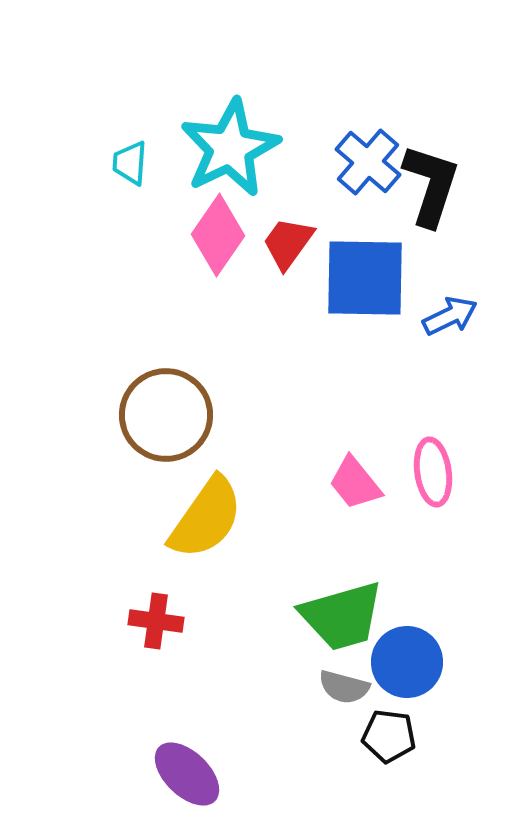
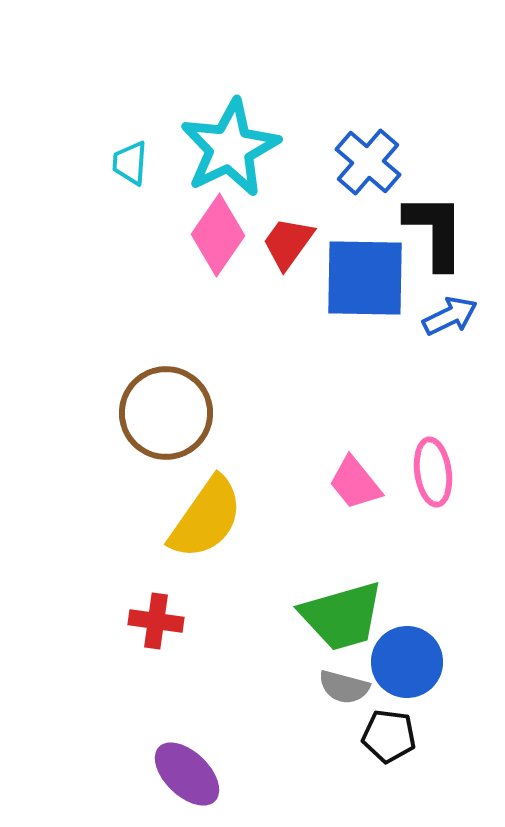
black L-shape: moved 4 px right, 46 px down; rotated 18 degrees counterclockwise
brown circle: moved 2 px up
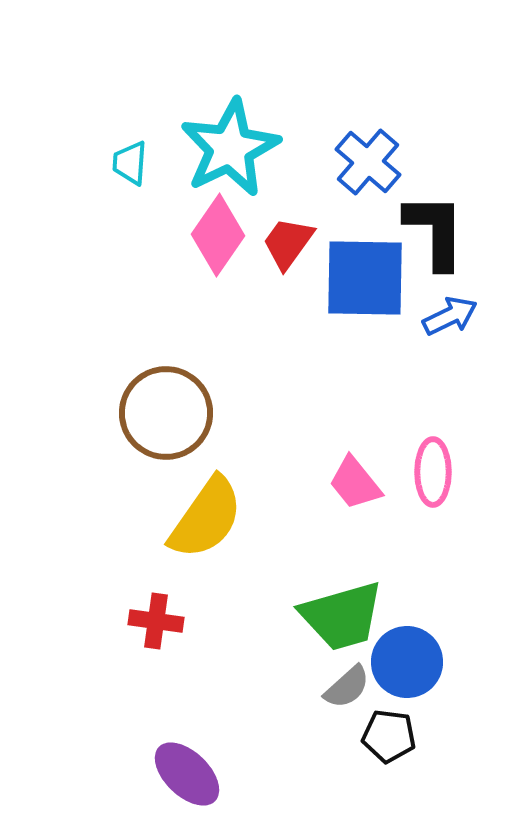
pink ellipse: rotated 8 degrees clockwise
gray semicircle: moved 3 px right; rotated 57 degrees counterclockwise
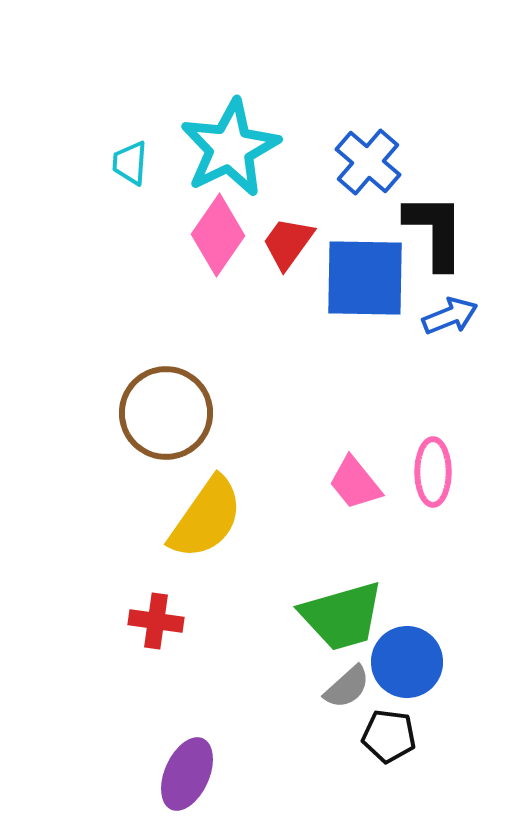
blue arrow: rotated 4 degrees clockwise
purple ellipse: rotated 70 degrees clockwise
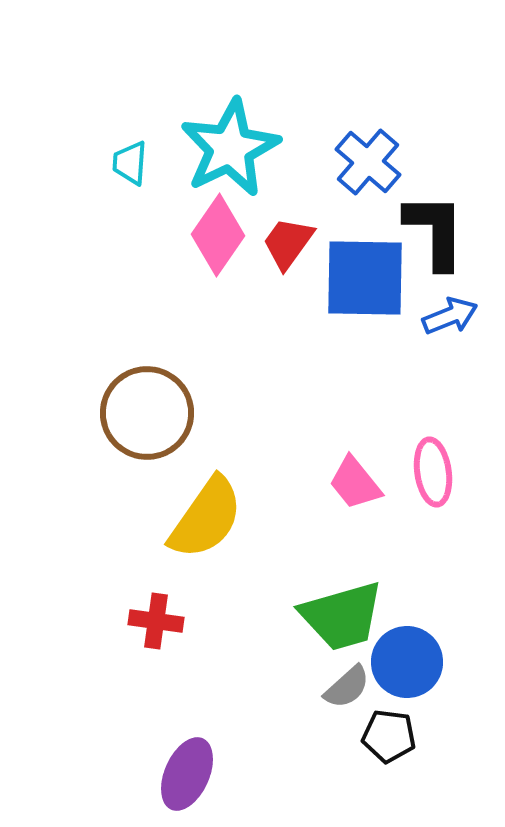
brown circle: moved 19 px left
pink ellipse: rotated 8 degrees counterclockwise
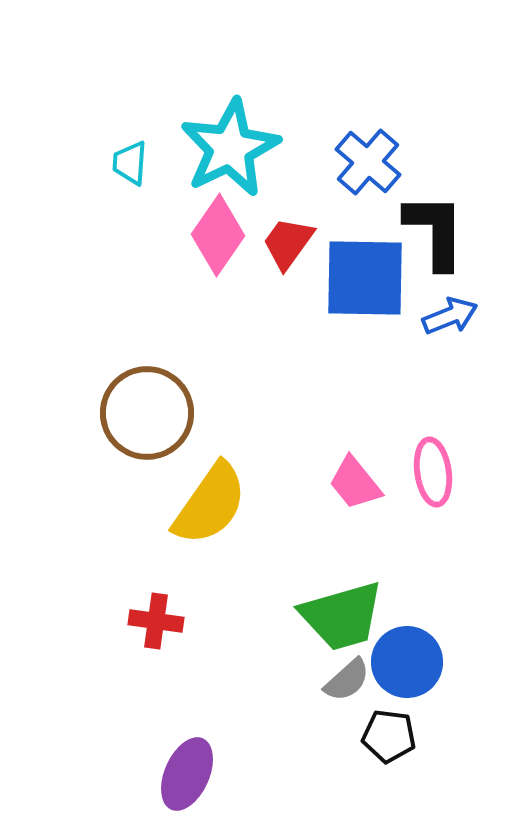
yellow semicircle: moved 4 px right, 14 px up
gray semicircle: moved 7 px up
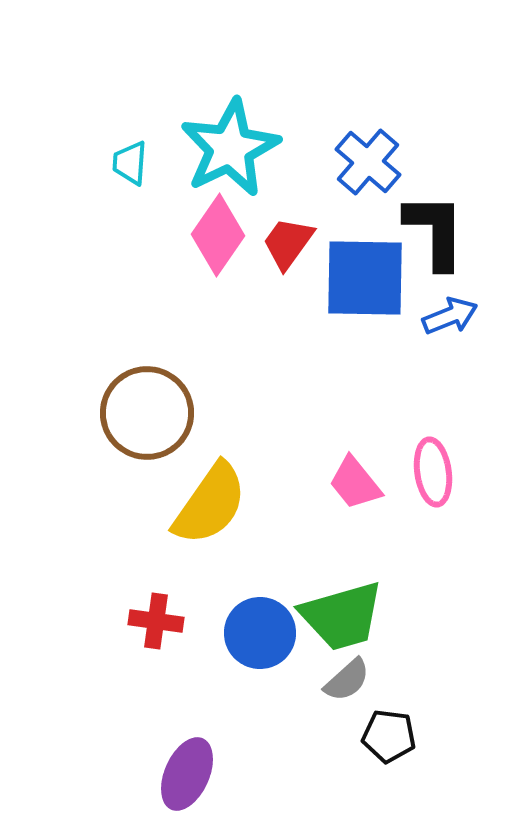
blue circle: moved 147 px left, 29 px up
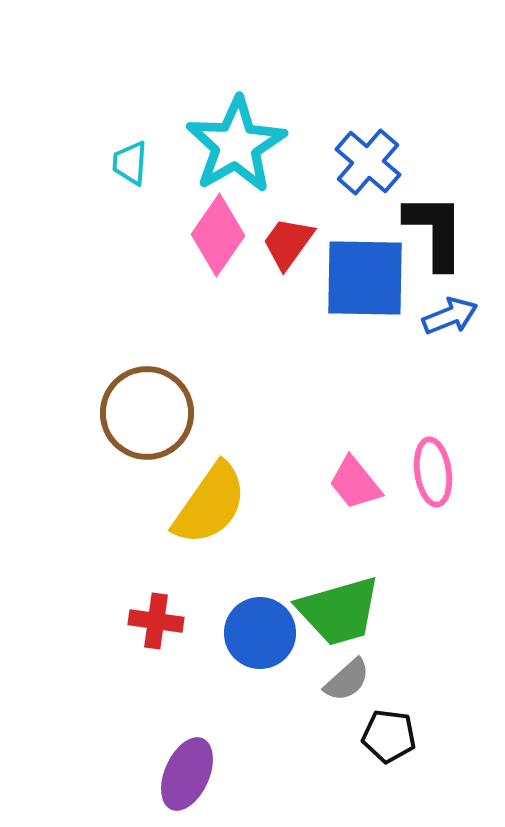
cyan star: moved 6 px right, 3 px up; rotated 4 degrees counterclockwise
green trapezoid: moved 3 px left, 5 px up
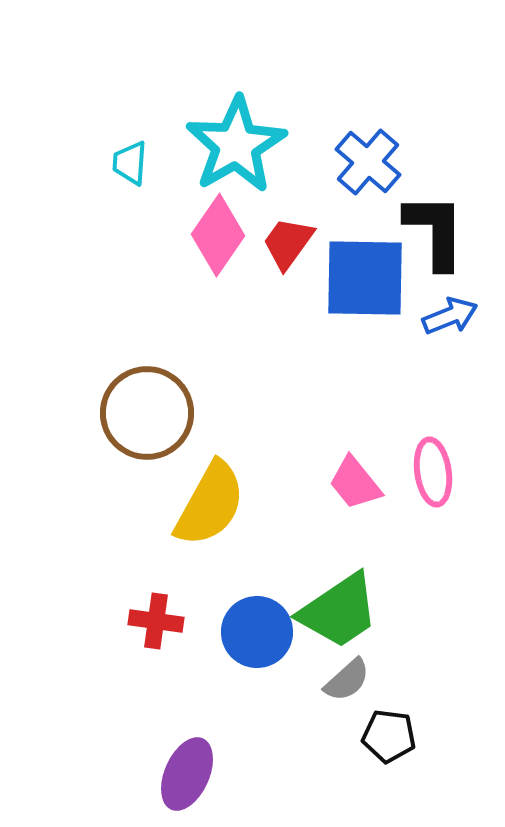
yellow semicircle: rotated 6 degrees counterclockwise
green trapezoid: rotated 18 degrees counterclockwise
blue circle: moved 3 px left, 1 px up
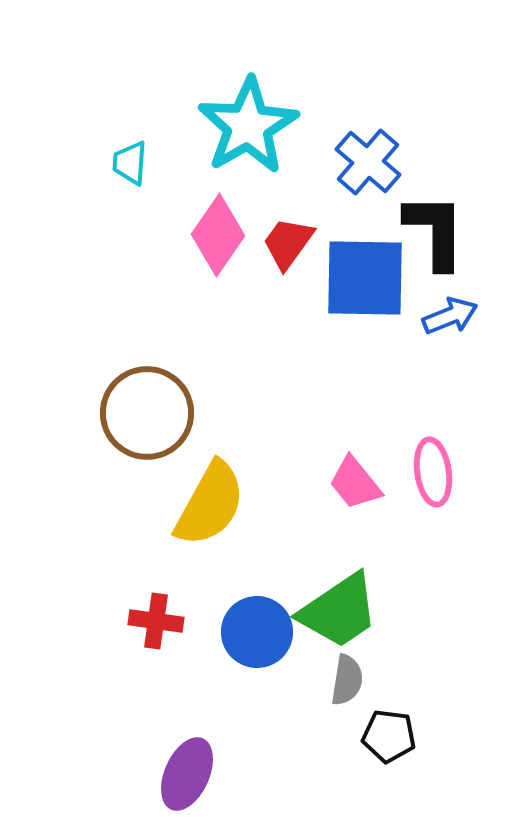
cyan star: moved 12 px right, 19 px up
gray semicircle: rotated 39 degrees counterclockwise
